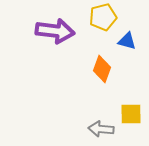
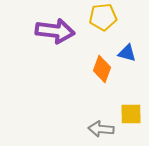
yellow pentagon: rotated 8 degrees clockwise
blue triangle: moved 12 px down
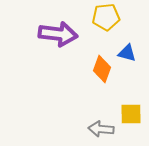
yellow pentagon: moved 3 px right
purple arrow: moved 3 px right, 3 px down
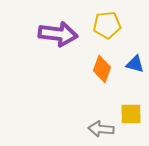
yellow pentagon: moved 1 px right, 8 px down
blue triangle: moved 8 px right, 11 px down
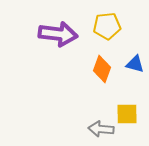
yellow pentagon: moved 1 px down
yellow square: moved 4 px left
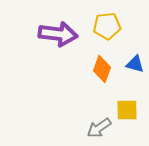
yellow square: moved 4 px up
gray arrow: moved 2 px left, 1 px up; rotated 40 degrees counterclockwise
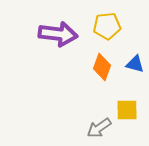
orange diamond: moved 2 px up
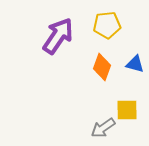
yellow pentagon: moved 1 px up
purple arrow: moved 2 px down; rotated 63 degrees counterclockwise
gray arrow: moved 4 px right
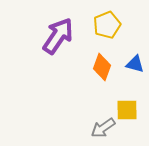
yellow pentagon: rotated 16 degrees counterclockwise
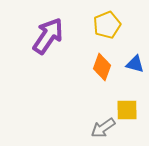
purple arrow: moved 10 px left
